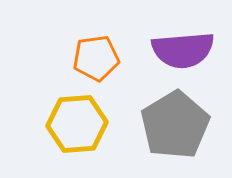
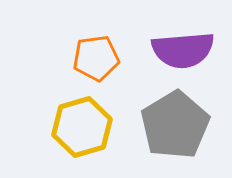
yellow hexagon: moved 5 px right, 3 px down; rotated 12 degrees counterclockwise
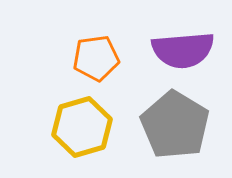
gray pentagon: rotated 10 degrees counterclockwise
